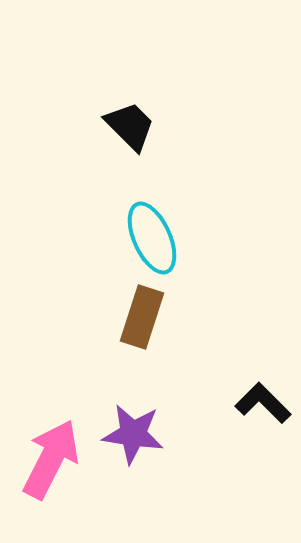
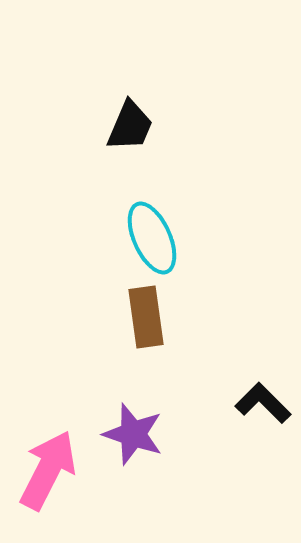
black trapezoid: rotated 68 degrees clockwise
brown rectangle: moved 4 px right; rotated 26 degrees counterclockwise
purple star: rotated 10 degrees clockwise
pink arrow: moved 3 px left, 11 px down
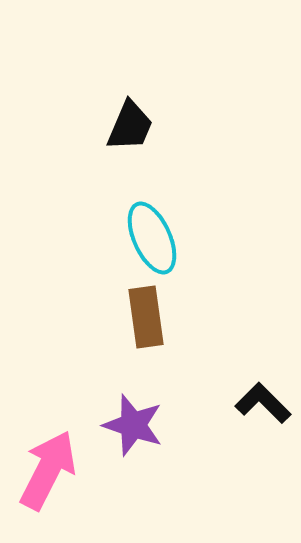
purple star: moved 9 px up
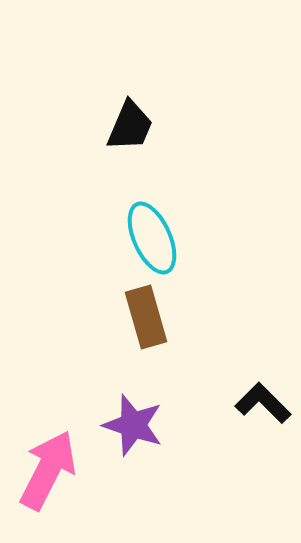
brown rectangle: rotated 8 degrees counterclockwise
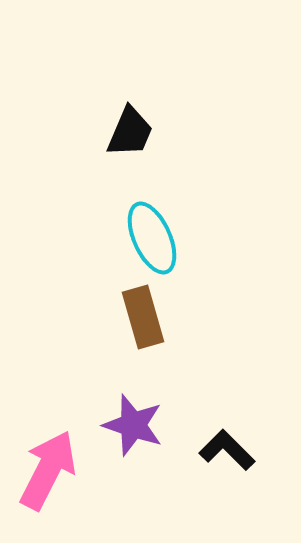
black trapezoid: moved 6 px down
brown rectangle: moved 3 px left
black L-shape: moved 36 px left, 47 px down
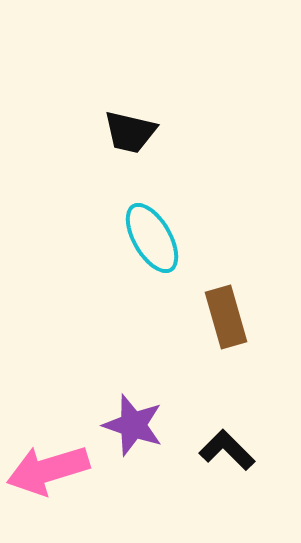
black trapezoid: rotated 80 degrees clockwise
cyan ellipse: rotated 6 degrees counterclockwise
brown rectangle: moved 83 px right
pink arrow: rotated 134 degrees counterclockwise
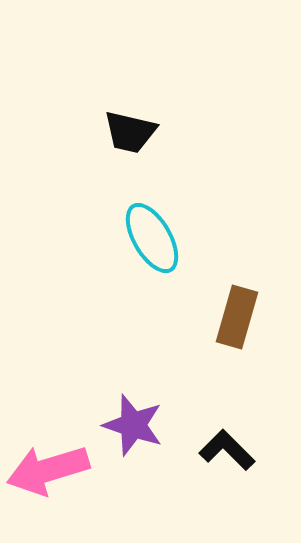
brown rectangle: moved 11 px right; rotated 32 degrees clockwise
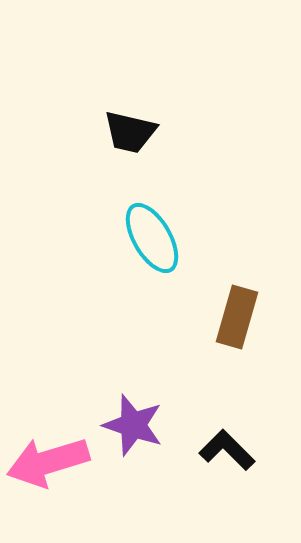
pink arrow: moved 8 px up
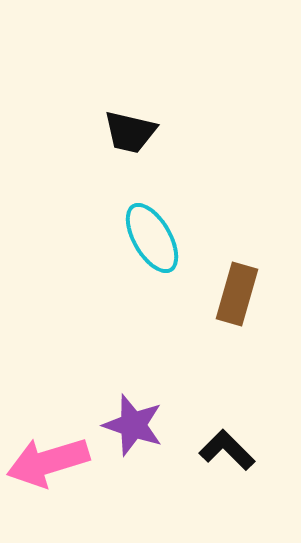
brown rectangle: moved 23 px up
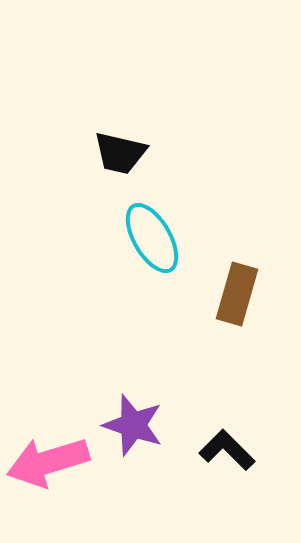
black trapezoid: moved 10 px left, 21 px down
